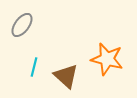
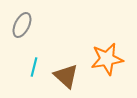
gray ellipse: rotated 10 degrees counterclockwise
orange star: rotated 24 degrees counterclockwise
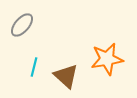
gray ellipse: rotated 15 degrees clockwise
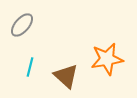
cyan line: moved 4 px left
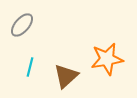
brown triangle: rotated 36 degrees clockwise
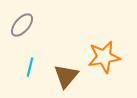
orange star: moved 3 px left, 2 px up
brown triangle: rotated 8 degrees counterclockwise
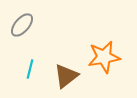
cyan line: moved 2 px down
brown triangle: rotated 12 degrees clockwise
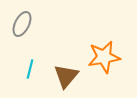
gray ellipse: moved 1 px up; rotated 15 degrees counterclockwise
brown triangle: rotated 12 degrees counterclockwise
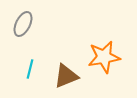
gray ellipse: moved 1 px right
brown triangle: rotated 28 degrees clockwise
